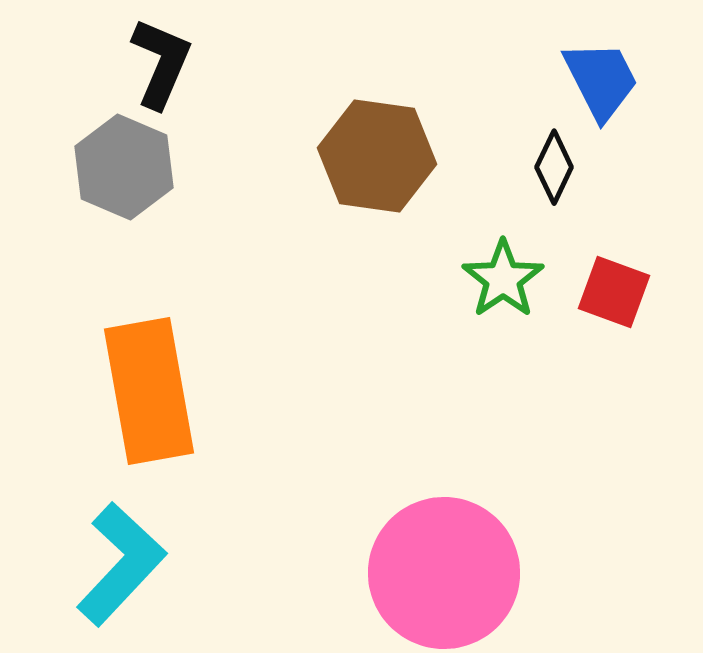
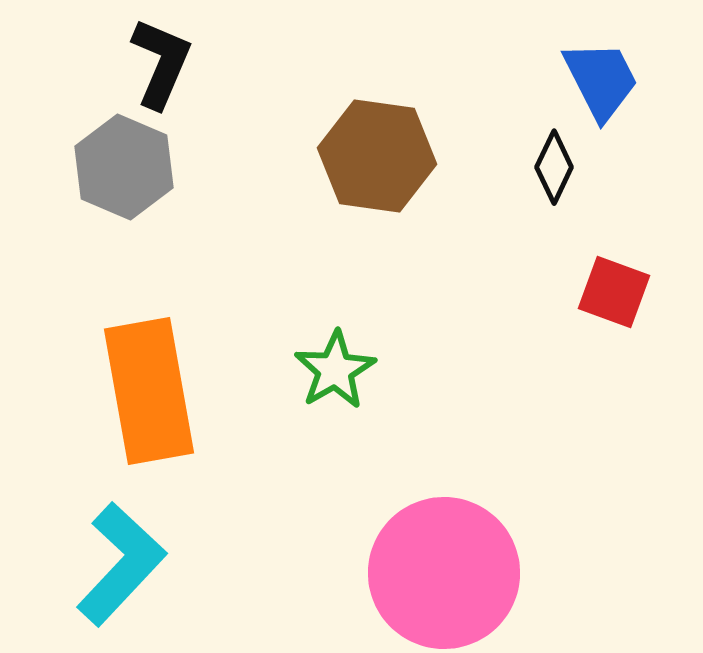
green star: moved 168 px left, 91 px down; rotated 4 degrees clockwise
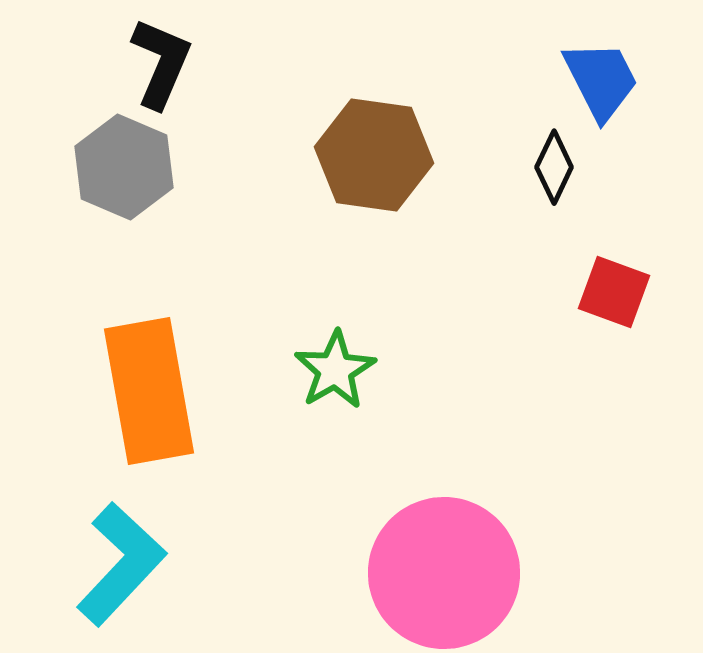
brown hexagon: moved 3 px left, 1 px up
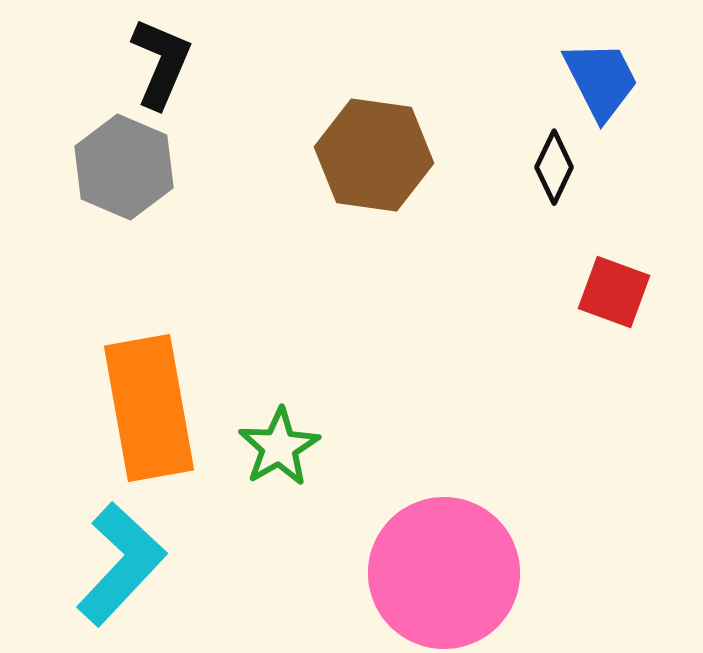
green star: moved 56 px left, 77 px down
orange rectangle: moved 17 px down
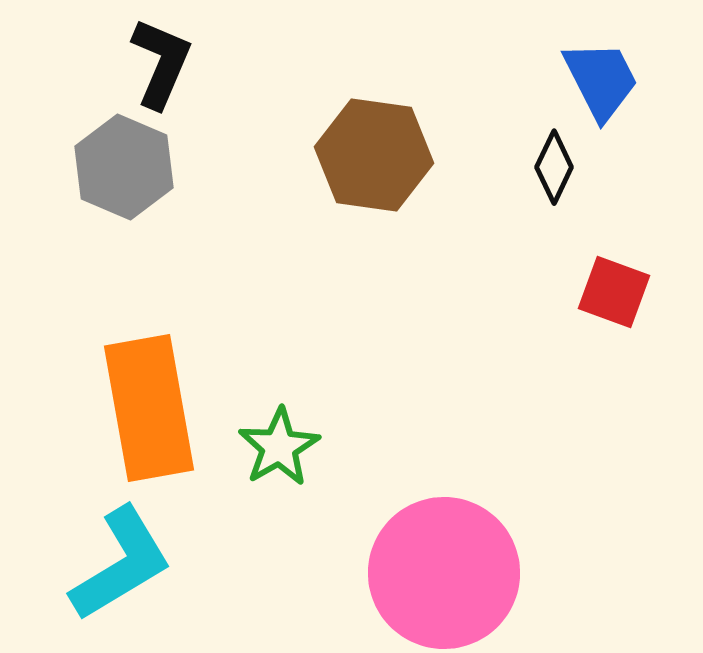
cyan L-shape: rotated 16 degrees clockwise
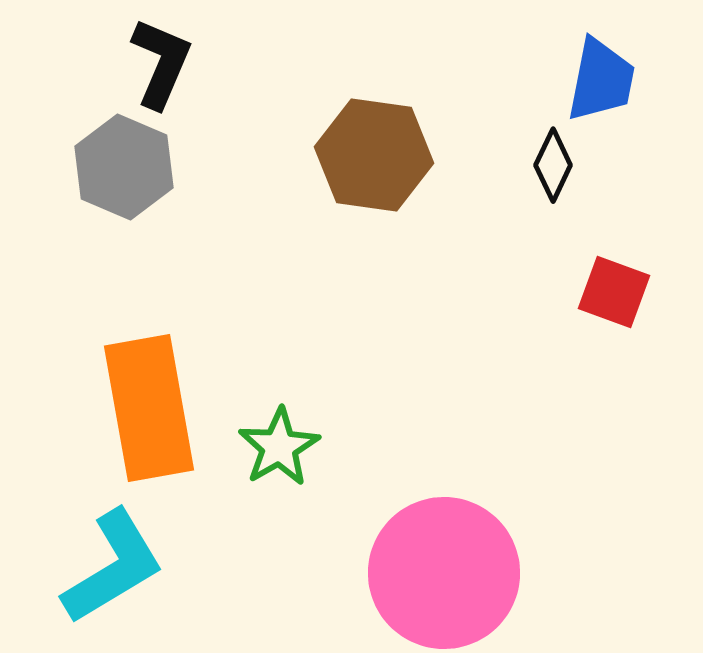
blue trapezoid: rotated 38 degrees clockwise
black diamond: moved 1 px left, 2 px up
cyan L-shape: moved 8 px left, 3 px down
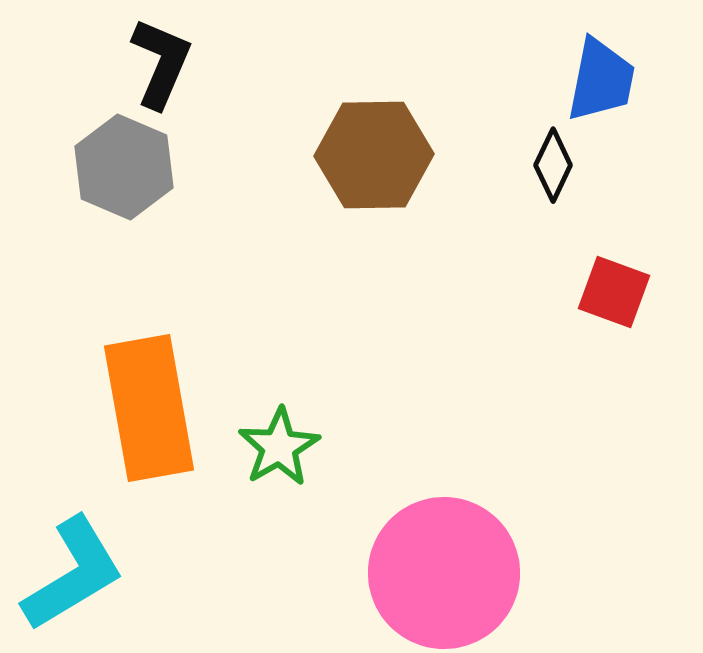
brown hexagon: rotated 9 degrees counterclockwise
cyan L-shape: moved 40 px left, 7 px down
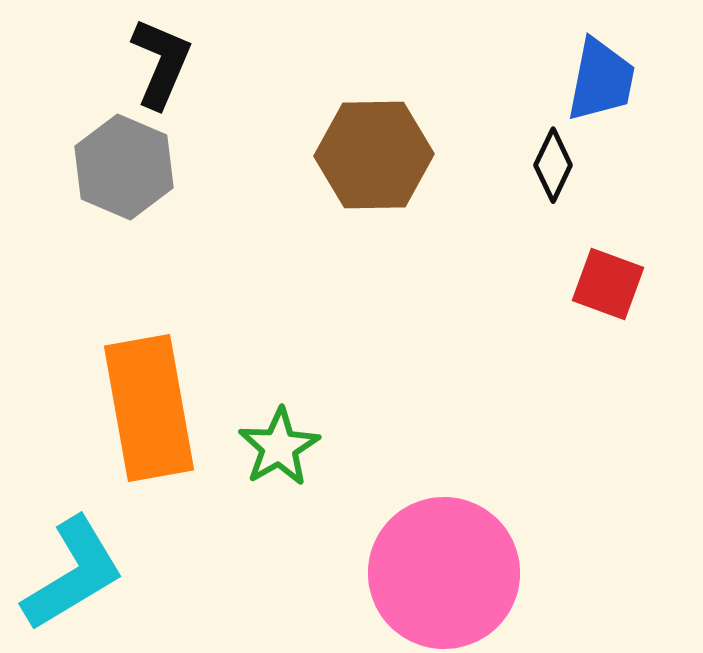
red square: moved 6 px left, 8 px up
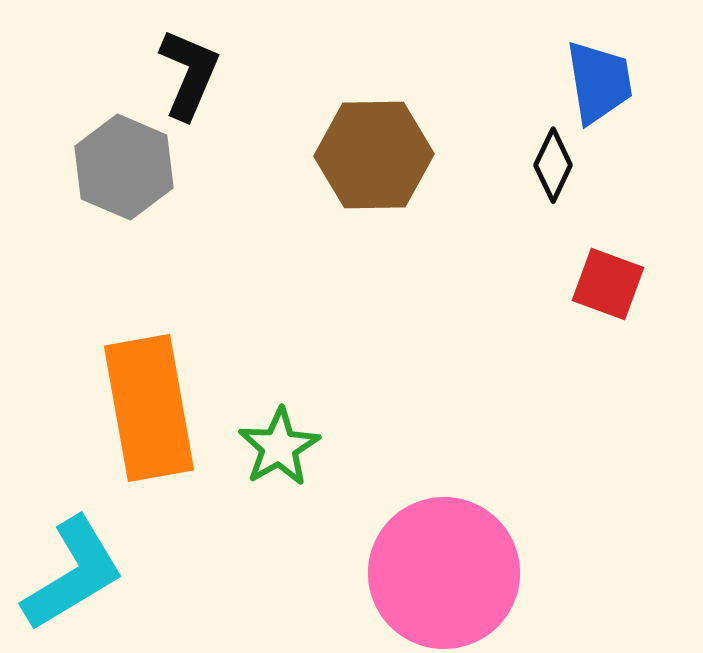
black L-shape: moved 28 px right, 11 px down
blue trapezoid: moved 2 px left, 2 px down; rotated 20 degrees counterclockwise
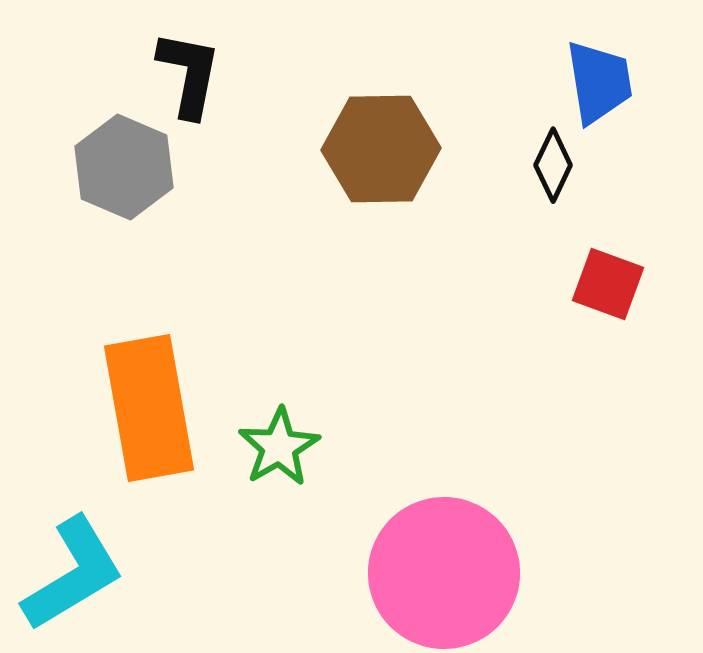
black L-shape: rotated 12 degrees counterclockwise
brown hexagon: moved 7 px right, 6 px up
